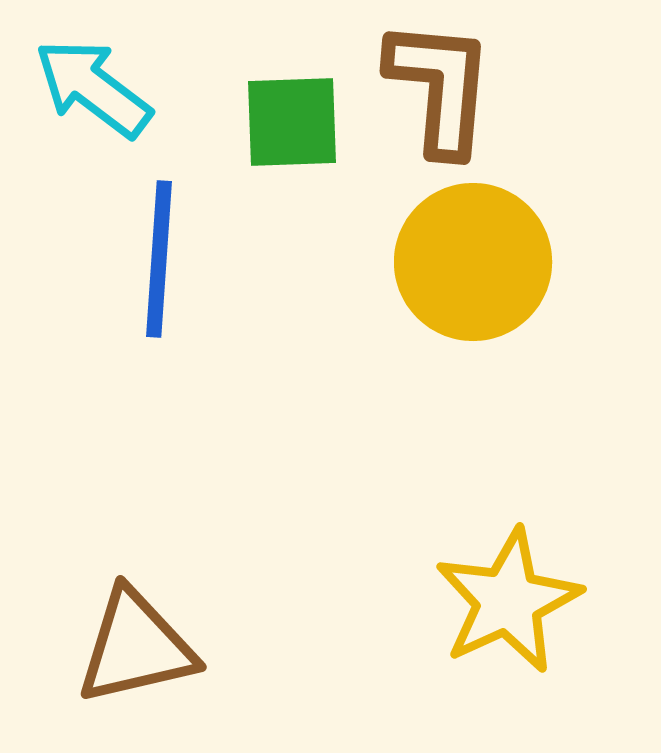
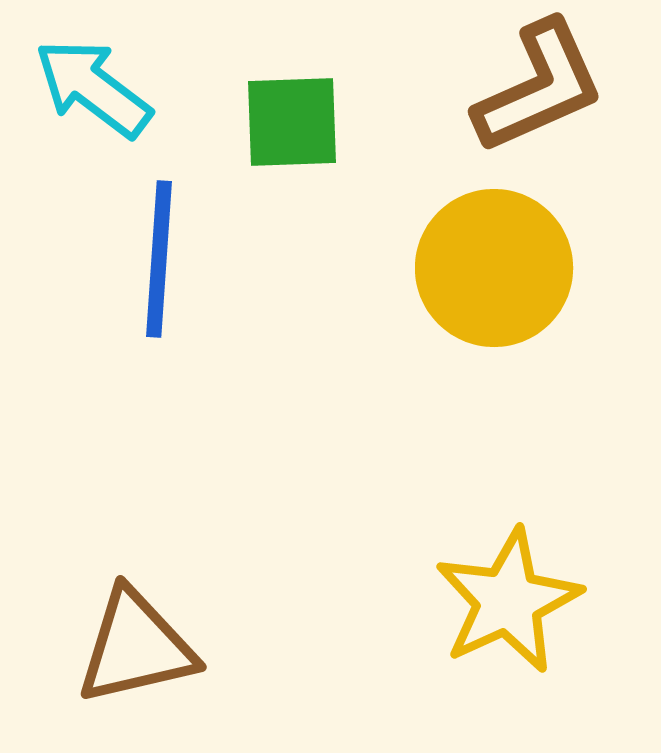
brown L-shape: moved 99 px right; rotated 61 degrees clockwise
yellow circle: moved 21 px right, 6 px down
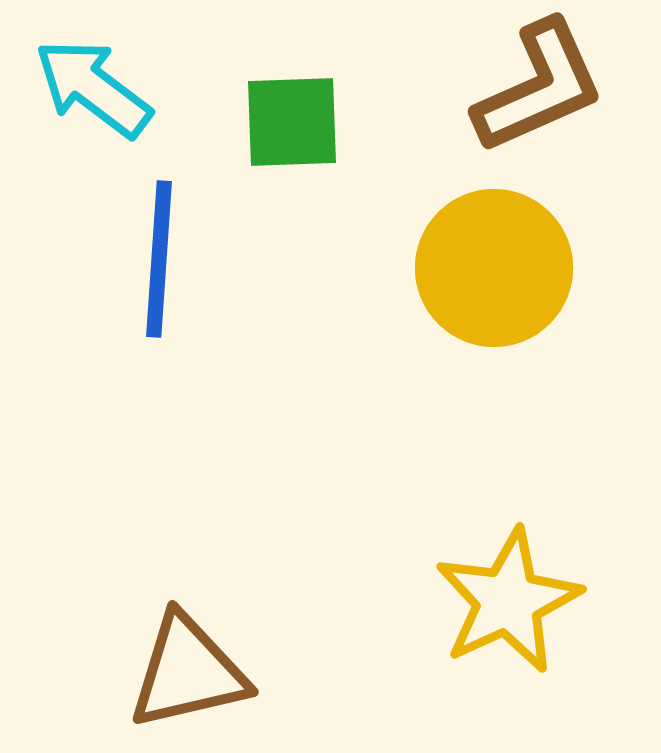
brown triangle: moved 52 px right, 25 px down
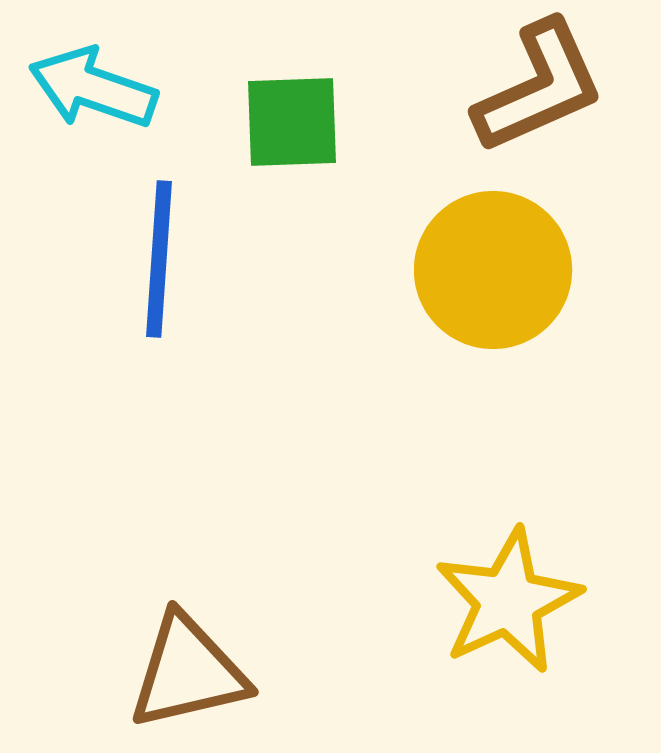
cyan arrow: rotated 18 degrees counterclockwise
yellow circle: moved 1 px left, 2 px down
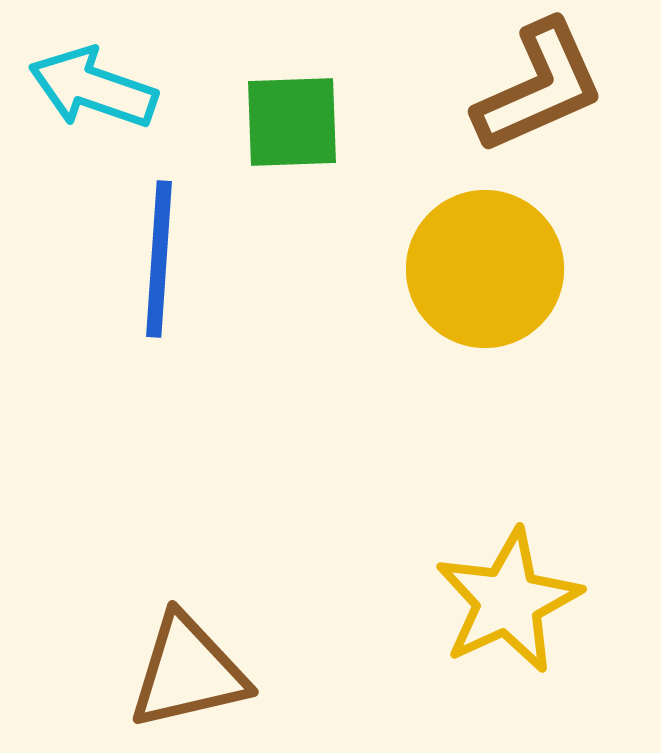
yellow circle: moved 8 px left, 1 px up
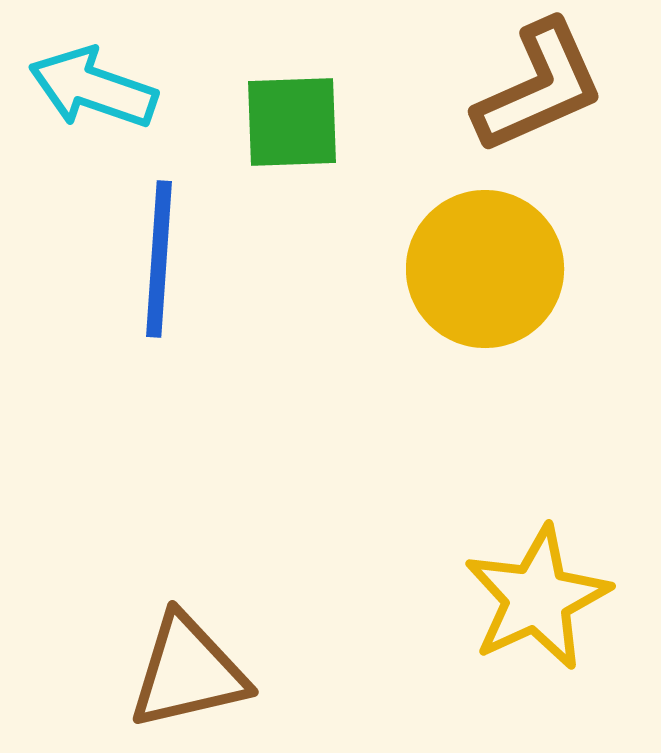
yellow star: moved 29 px right, 3 px up
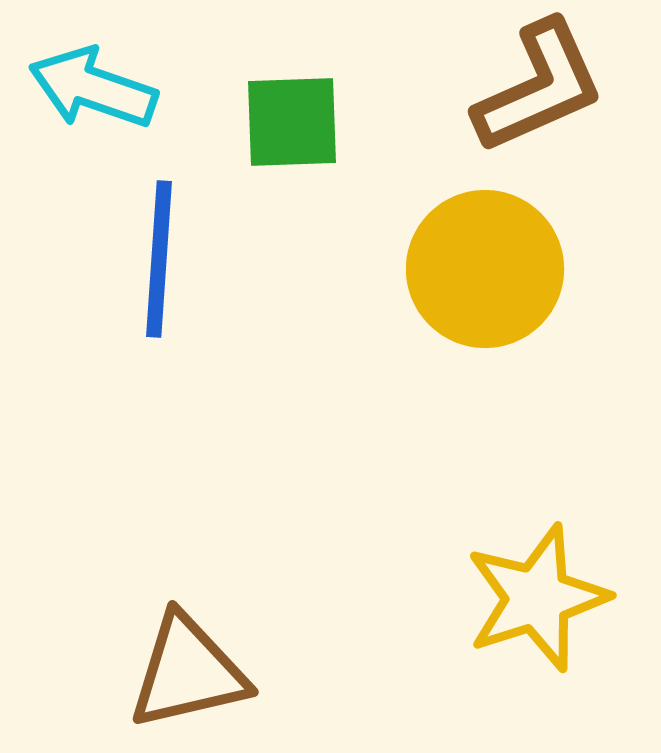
yellow star: rotated 7 degrees clockwise
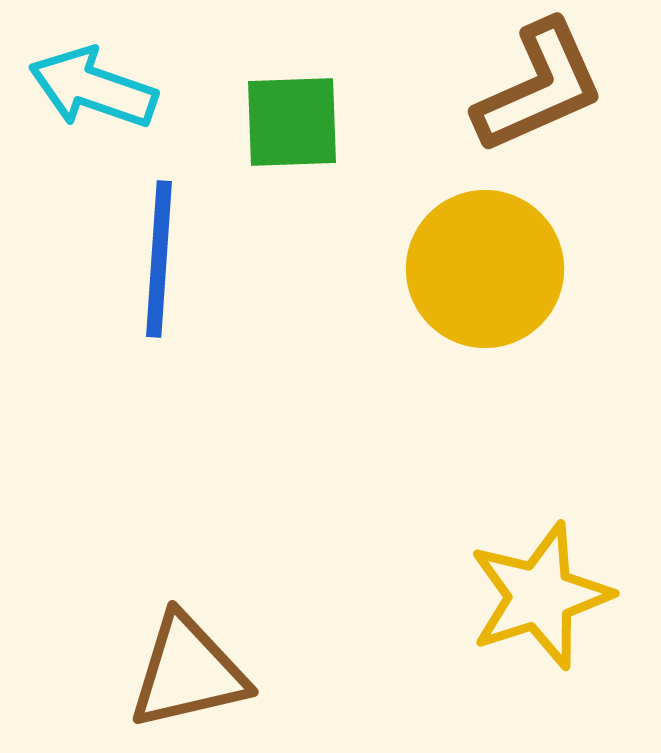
yellow star: moved 3 px right, 2 px up
